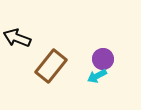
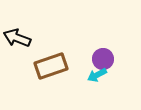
brown rectangle: rotated 32 degrees clockwise
cyan arrow: moved 1 px up
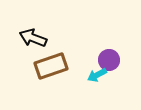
black arrow: moved 16 px right
purple circle: moved 6 px right, 1 px down
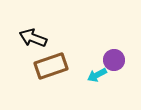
purple circle: moved 5 px right
